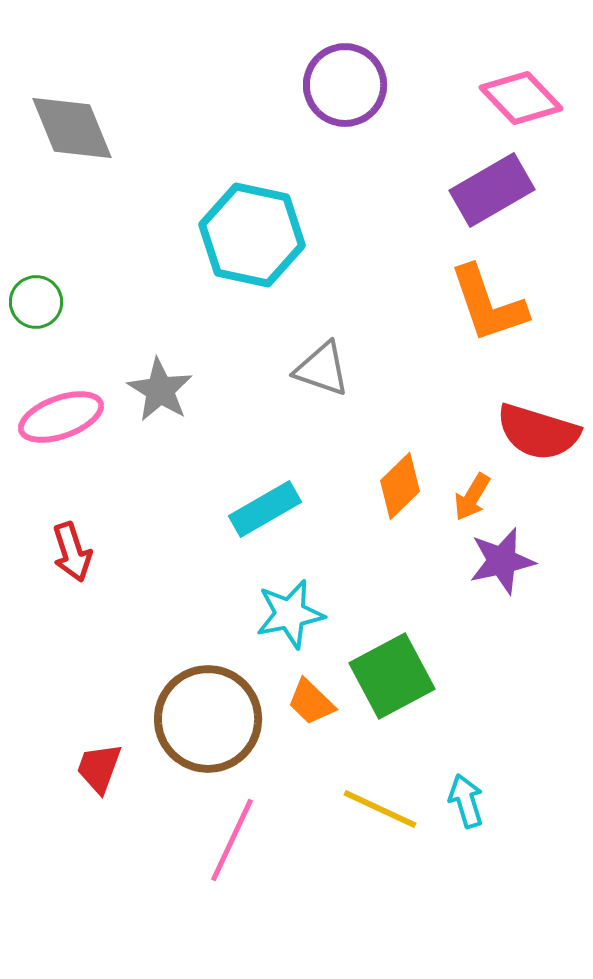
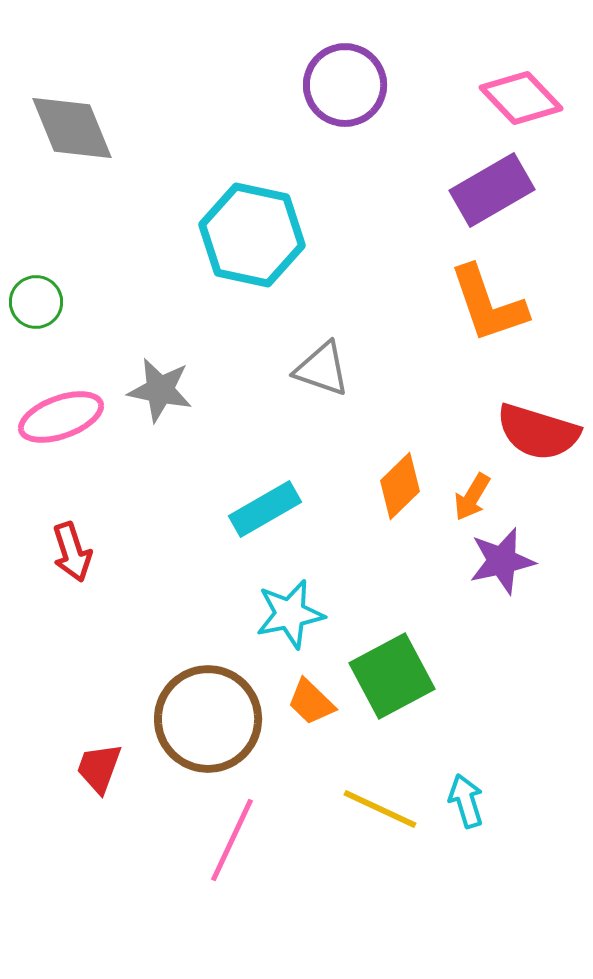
gray star: rotated 20 degrees counterclockwise
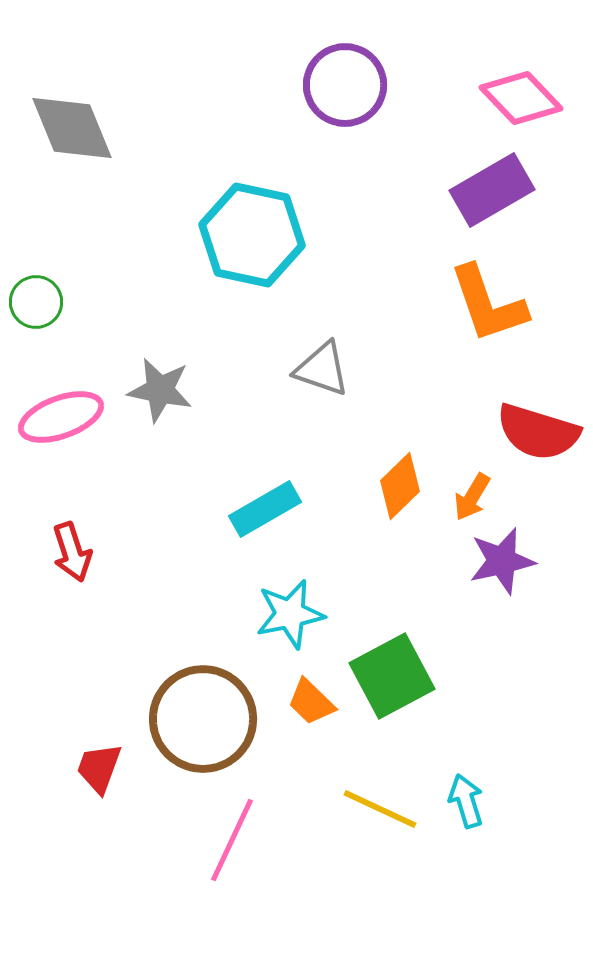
brown circle: moved 5 px left
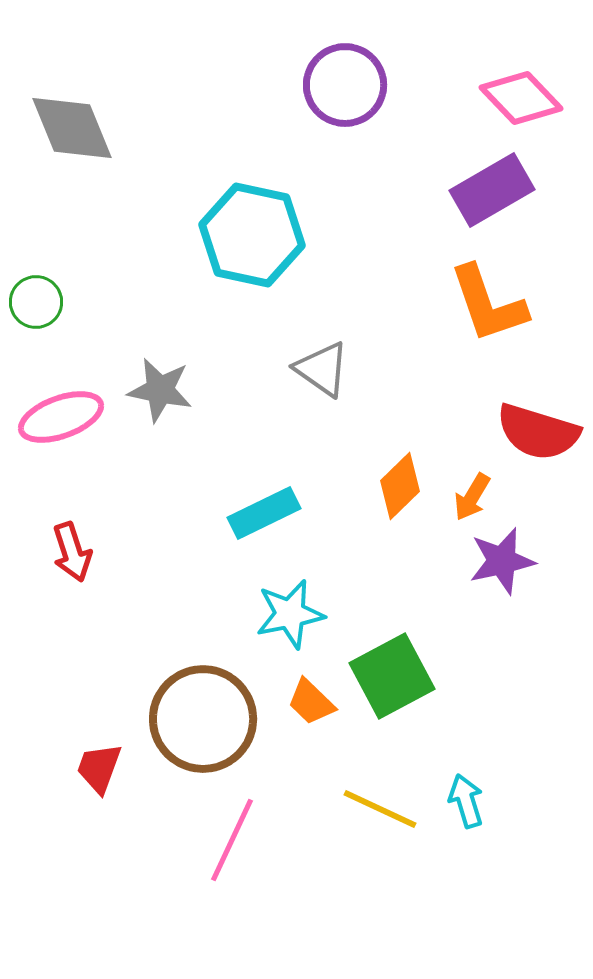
gray triangle: rotated 16 degrees clockwise
cyan rectangle: moved 1 px left, 4 px down; rotated 4 degrees clockwise
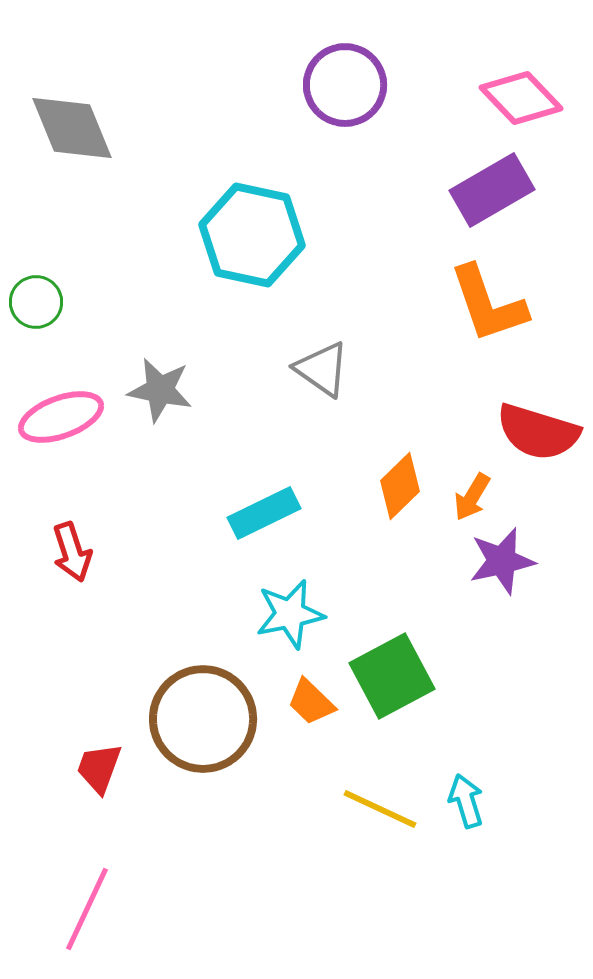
pink line: moved 145 px left, 69 px down
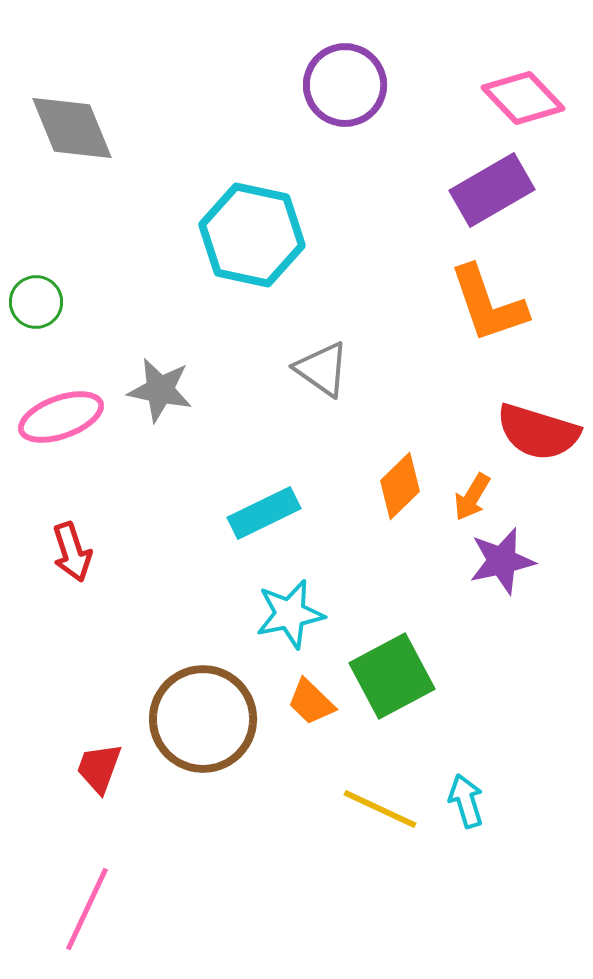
pink diamond: moved 2 px right
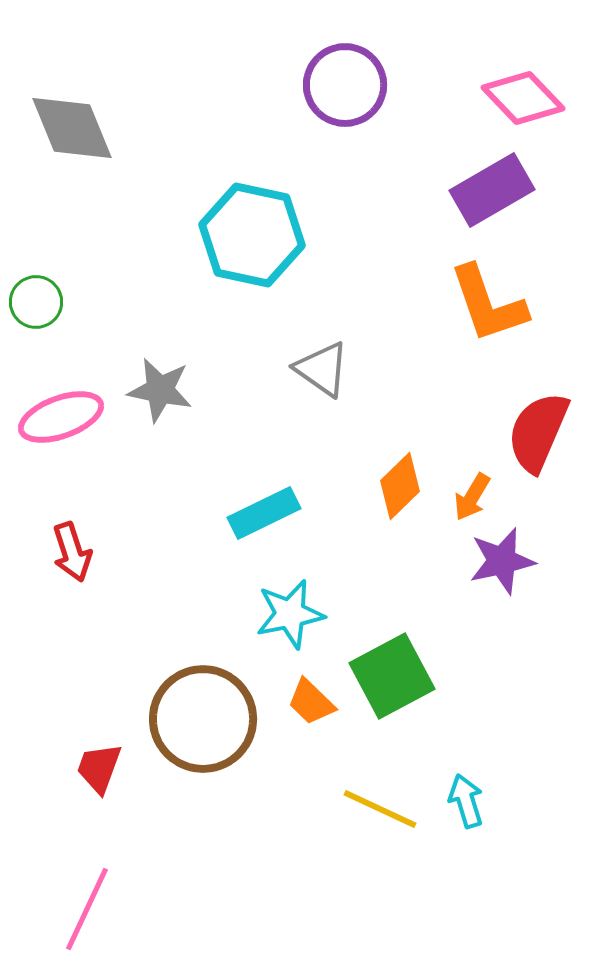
red semicircle: rotated 96 degrees clockwise
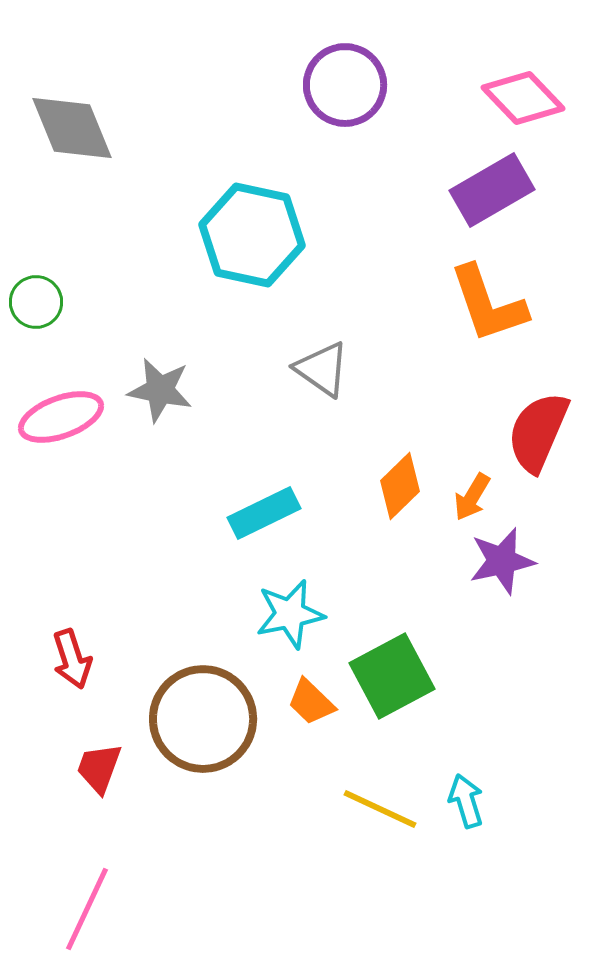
red arrow: moved 107 px down
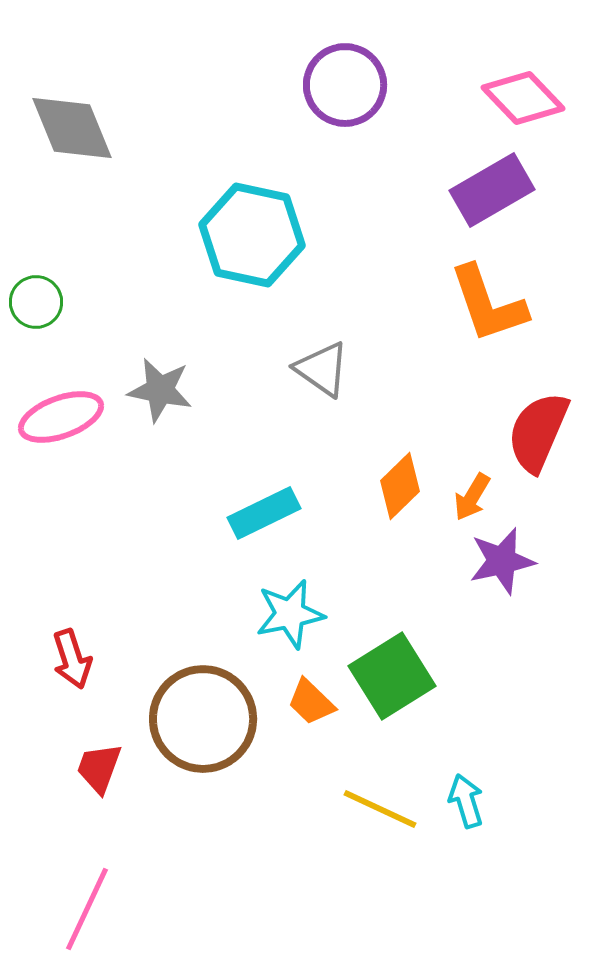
green square: rotated 4 degrees counterclockwise
